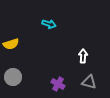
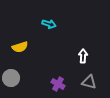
yellow semicircle: moved 9 px right, 3 px down
gray circle: moved 2 px left, 1 px down
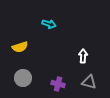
gray circle: moved 12 px right
purple cross: rotated 16 degrees counterclockwise
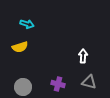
cyan arrow: moved 22 px left
gray circle: moved 9 px down
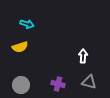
gray circle: moved 2 px left, 2 px up
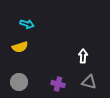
gray circle: moved 2 px left, 3 px up
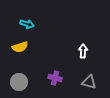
white arrow: moved 5 px up
purple cross: moved 3 px left, 6 px up
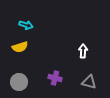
cyan arrow: moved 1 px left, 1 px down
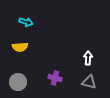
cyan arrow: moved 3 px up
yellow semicircle: rotated 14 degrees clockwise
white arrow: moved 5 px right, 7 px down
gray circle: moved 1 px left
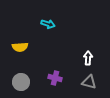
cyan arrow: moved 22 px right, 2 px down
gray circle: moved 3 px right
